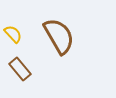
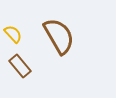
brown rectangle: moved 3 px up
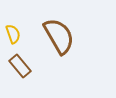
yellow semicircle: rotated 24 degrees clockwise
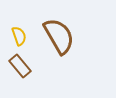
yellow semicircle: moved 6 px right, 2 px down
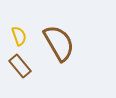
brown semicircle: moved 7 px down
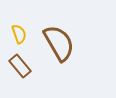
yellow semicircle: moved 2 px up
